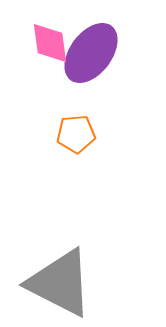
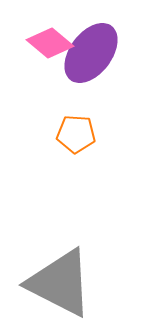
pink diamond: rotated 42 degrees counterclockwise
orange pentagon: rotated 9 degrees clockwise
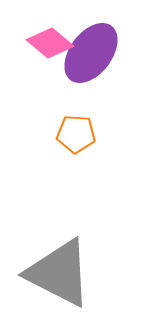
gray triangle: moved 1 px left, 10 px up
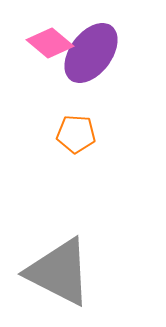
gray triangle: moved 1 px up
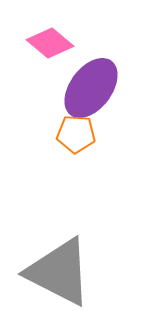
purple ellipse: moved 35 px down
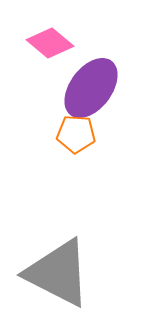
gray triangle: moved 1 px left, 1 px down
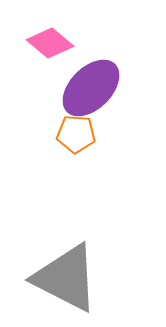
purple ellipse: rotated 8 degrees clockwise
gray triangle: moved 8 px right, 5 px down
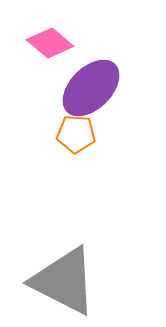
gray triangle: moved 2 px left, 3 px down
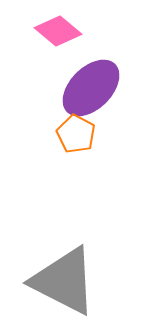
pink diamond: moved 8 px right, 12 px up
orange pentagon: rotated 24 degrees clockwise
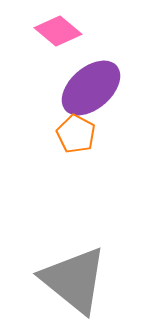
purple ellipse: rotated 4 degrees clockwise
gray triangle: moved 10 px right, 1 px up; rotated 12 degrees clockwise
